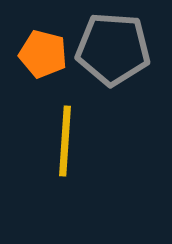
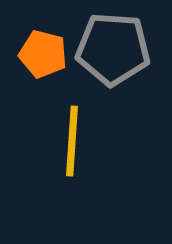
yellow line: moved 7 px right
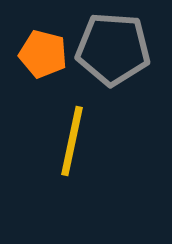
yellow line: rotated 8 degrees clockwise
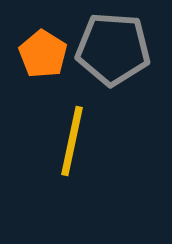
orange pentagon: rotated 18 degrees clockwise
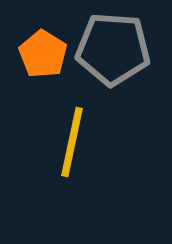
yellow line: moved 1 px down
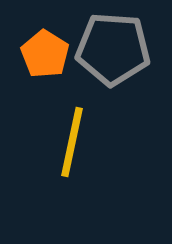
orange pentagon: moved 2 px right
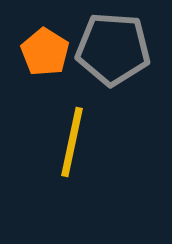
orange pentagon: moved 2 px up
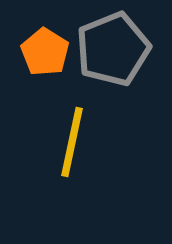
gray pentagon: rotated 26 degrees counterclockwise
